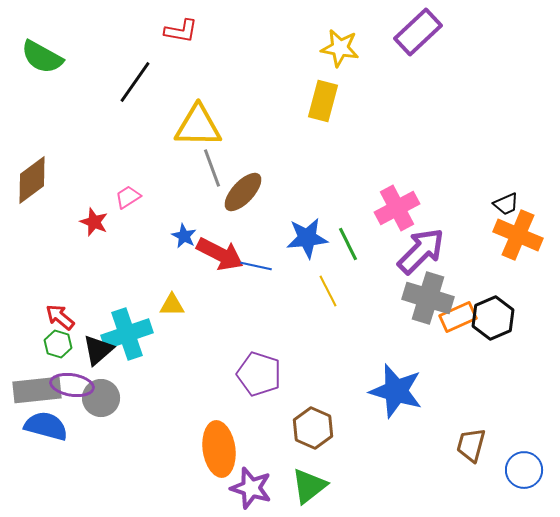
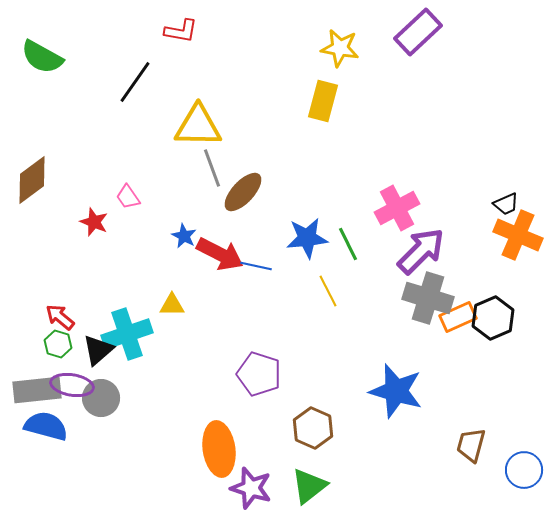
pink trapezoid at (128, 197): rotated 92 degrees counterclockwise
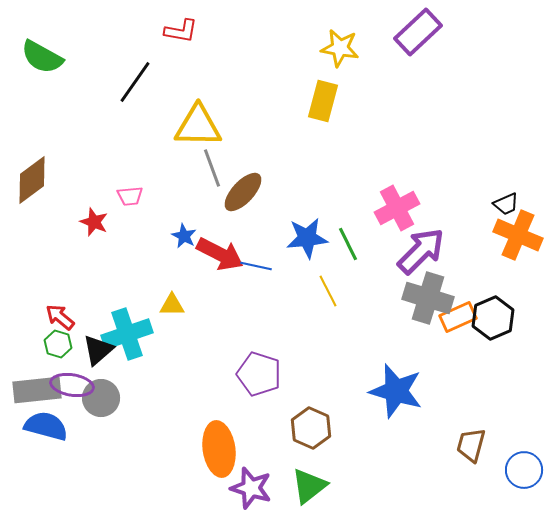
pink trapezoid at (128, 197): moved 2 px right, 1 px up; rotated 60 degrees counterclockwise
brown hexagon at (313, 428): moved 2 px left
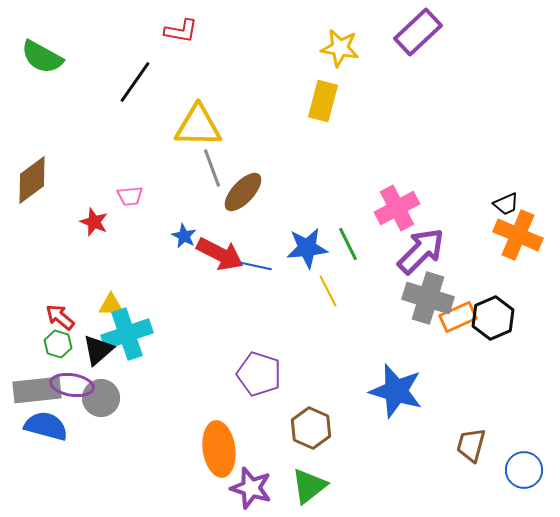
blue star at (307, 238): moved 10 px down
yellow triangle at (172, 305): moved 61 px left
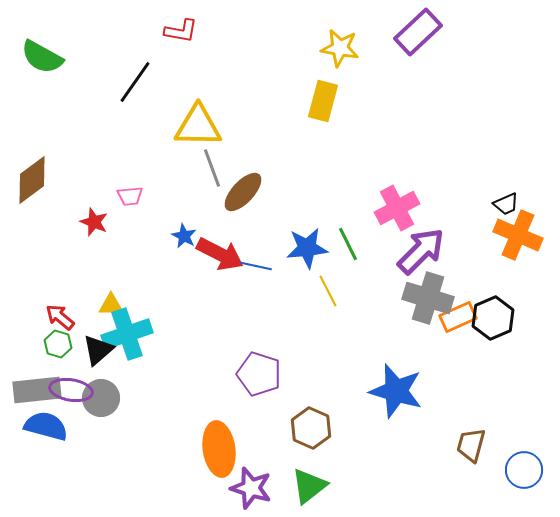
purple ellipse at (72, 385): moved 1 px left, 5 px down
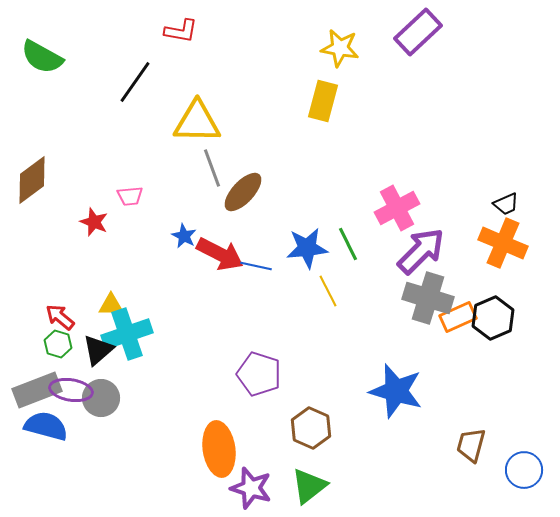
yellow triangle at (198, 126): moved 1 px left, 4 px up
orange cross at (518, 235): moved 15 px left, 8 px down
gray rectangle at (37, 390): rotated 15 degrees counterclockwise
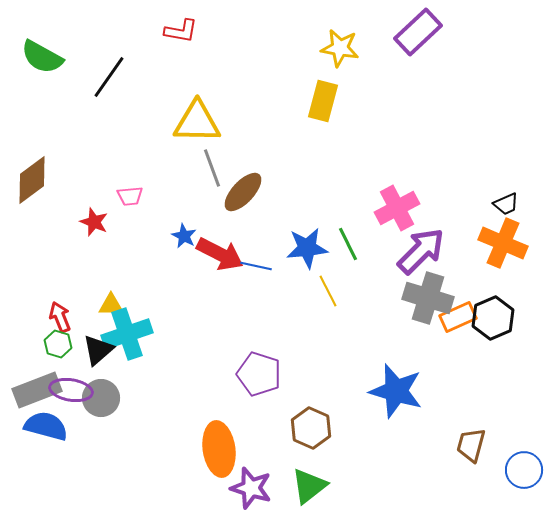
black line at (135, 82): moved 26 px left, 5 px up
red arrow at (60, 317): rotated 28 degrees clockwise
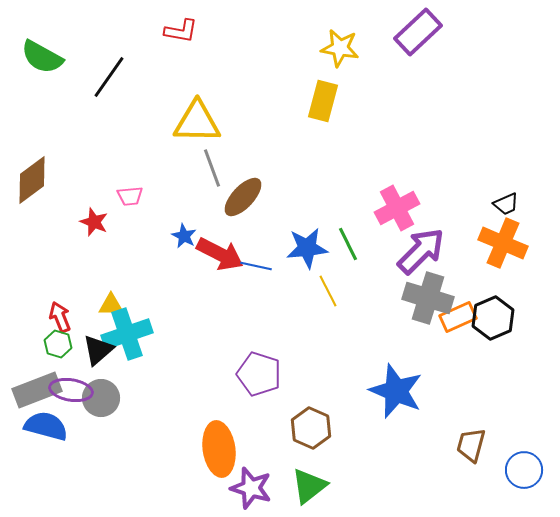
brown ellipse at (243, 192): moved 5 px down
blue star at (396, 391): rotated 6 degrees clockwise
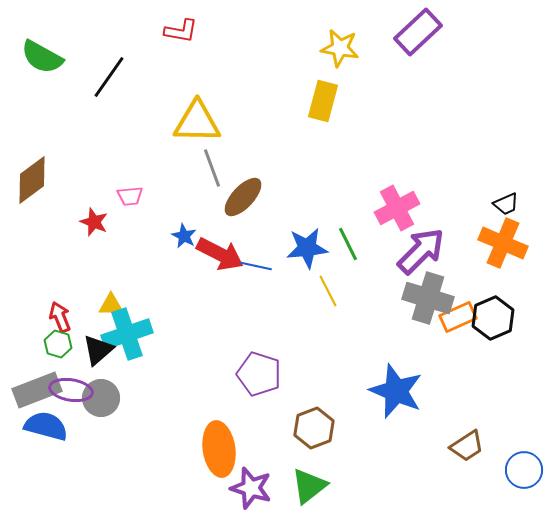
brown hexagon at (311, 428): moved 3 px right; rotated 15 degrees clockwise
brown trapezoid at (471, 445): moved 4 px left, 1 px down; rotated 138 degrees counterclockwise
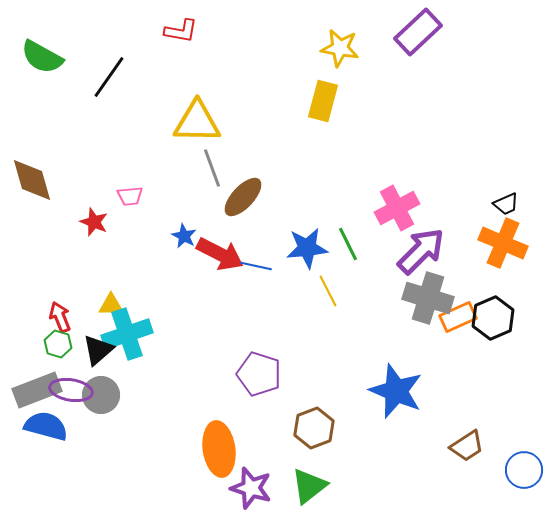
brown diamond at (32, 180): rotated 69 degrees counterclockwise
gray circle at (101, 398): moved 3 px up
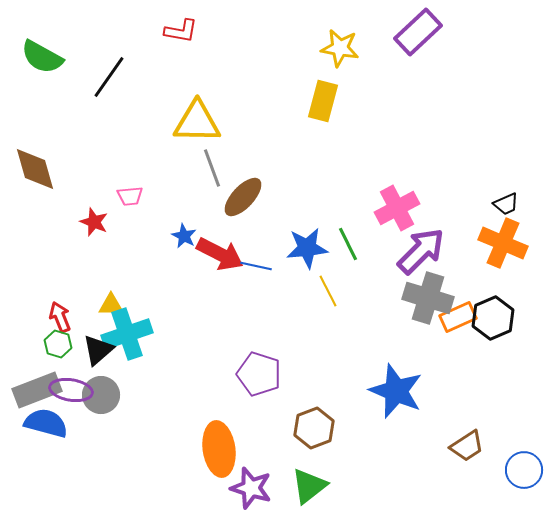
brown diamond at (32, 180): moved 3 px right, 11 px up
blue semicircle at (46, 426): moved 3 px up
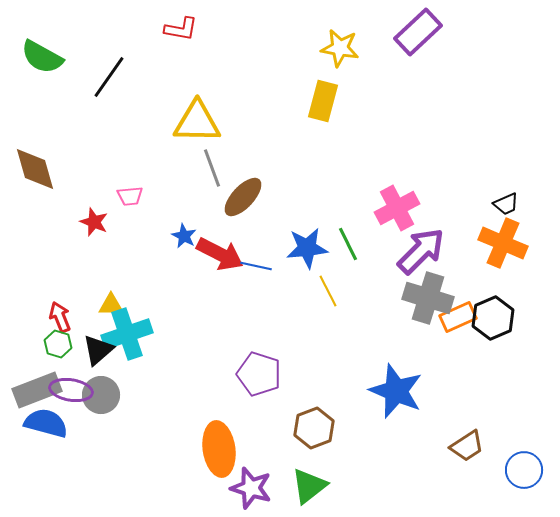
red L-shape at (181, 31): moved 2 px up
